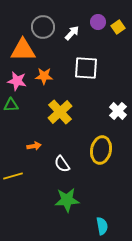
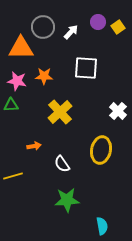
white arrow: moved 1 px left, 1 px up
orange triangle: moved 2 px left, 2 px up
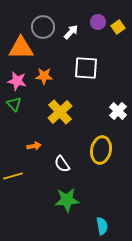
green triangle: moved 3 px right, 1 px up; rotated 49 degrees clockwise
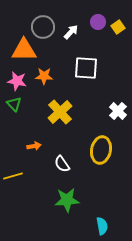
orange triangle: moved 3 px right, 2 px down
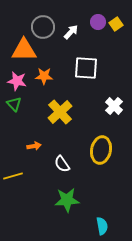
yellow square: moved 2 px left, 3 px up
white cross: moved 4 px left, 5 px up
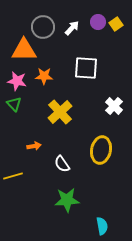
white arrow: moved 1 px right, 4 px up
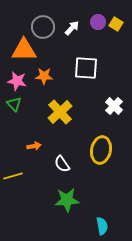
yellow square: rotated 24 degrees counterclockwise
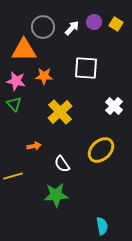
purple circle: moved 4 px left
pink star: moved 1 px left
yellow ellipse: rotated 36 degrees clockwise
green star: moved 11 px left, 5 px up
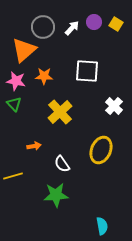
orange triangle: rotated 40 degrees counterclockwise
white square: moved 1 px right, 3 px down
yellow ellipse: rotated 24 degrees counterclockwise
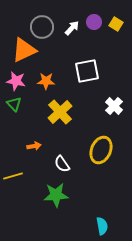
gray circle: moved 1 px left
orange triangle: rotated 16 degrees clockwise
white square: rotated 15 degrees counterclockwise
orange star: moved 2 px right, 5 px down
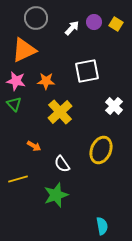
gray circle: moved 6 px left, 9 px up
orange arrow: rotated 40 degrees clockwise
yellow line: moved 5 px right, 3 px down
green star: rotated 15 degrees counterclockwise
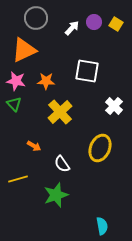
white square: rotated 20 degrees clockwise
yellow ellipse: moved 1 px left, 2 px up
